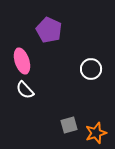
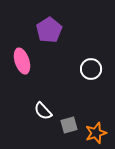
purple pentagon: rotated 15 degrees clockwise
white semicircle: moved 18 px right, 21 px down
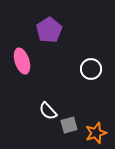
white semicircle: moved 5 px right
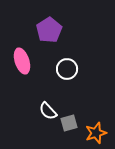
white circle: moved 24 px left
gray square: moved 2 px up
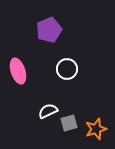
purple pentagon: rotated 10 degrees clockwise
pink ellipse: moved 4 px left, 10 px down
white semicircle: rotated 108 degrees clockwise
orange star: moved 4 px up
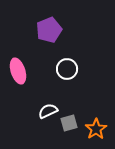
orange star: rotated 15 degrees counterclockwise
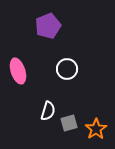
purple pentagon: moved 1 px left, 4 px up
white semicircle: rotated 132 degrees clockwise
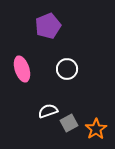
pink ellipse: moved 4 px right, 2 px up
white semicircle: rotated 126 degrees counterclockwise
gray square: rotated 12 degrees counterclockwise
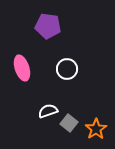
purple pentagon: rotated 30 degrees clockwise
pink ellipse: moved 1 px up
gray square: rotated 24 degrees counterclockwise
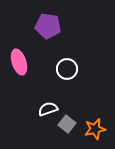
pink ellipse: moved 3 px left, 6 px up
white semicircle: moved 2 px up
gray square: moved 2 px left, 1 px down
orange star: moved 1 px left; rotated 20 degrees clockwise
